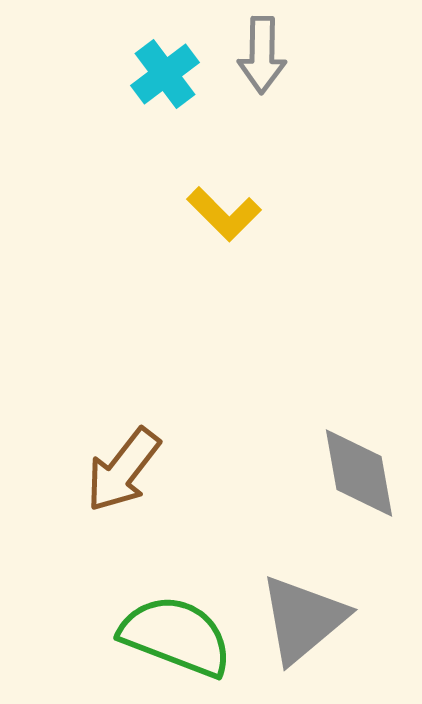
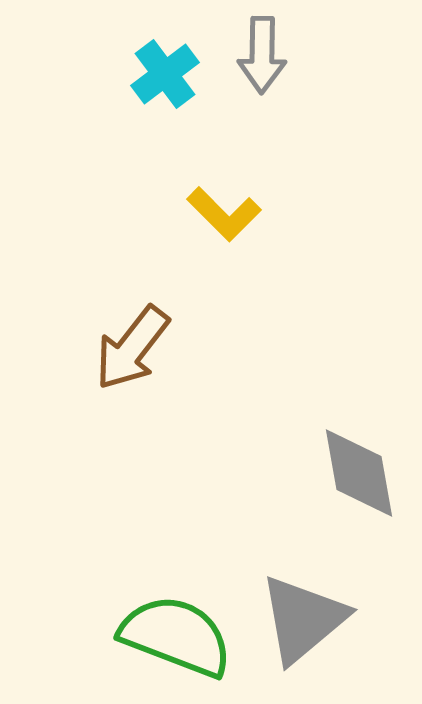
brown arrow: moved 9 px right, 122 px up
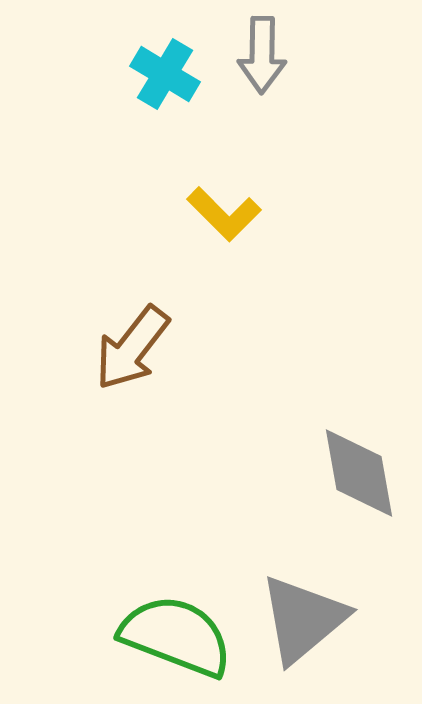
cyan cross: rotated 22 degrees counterclockwise
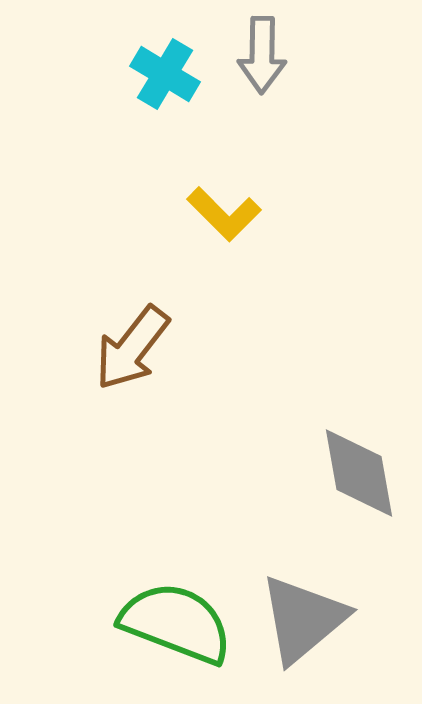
green semicircle: moved 13 px up
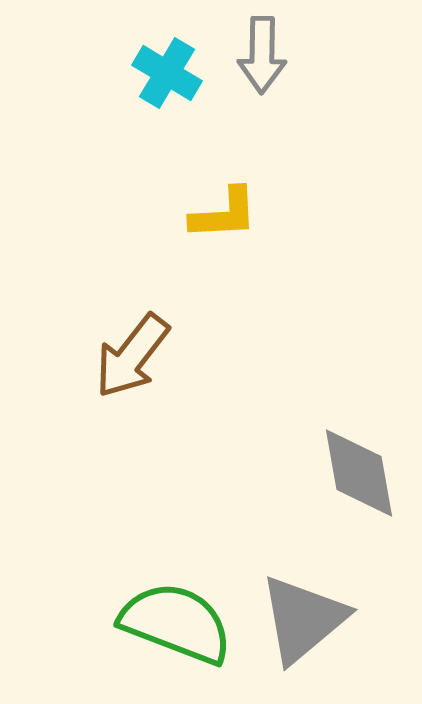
cyan cross: moved 2 px right, 1 px up
yellow L-shape: rotated 48 degrees counterclockwise
brown arrow: moved 8 px down
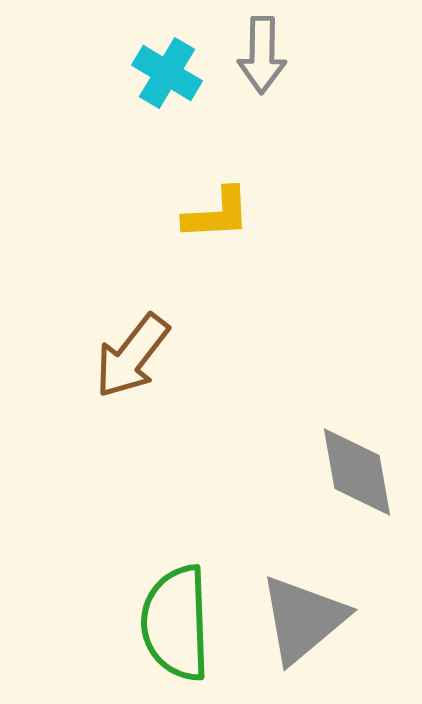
yellow L-shape: moved 7 px left
gray diamond: moved 2 px left, 1 px up
green semicircle: rotated 113 degrees counterclockwise
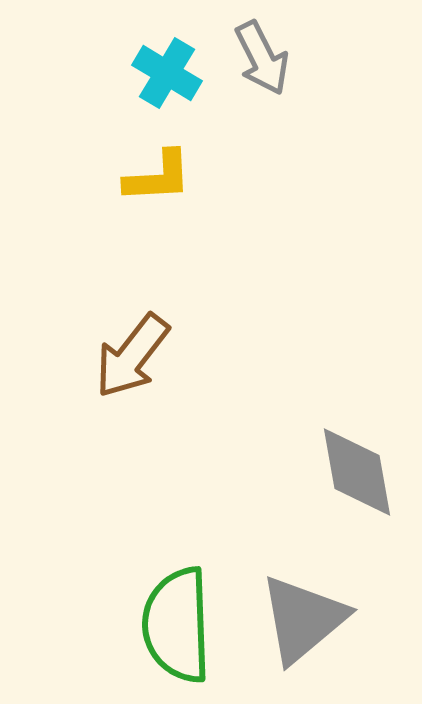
gray arrow: moved 3 px down; rotated 28 degrees counterclockwise
yellow L-shape: moved 59 px left, 37 px up
green semicircle: moved 1 px right, 2 px down
